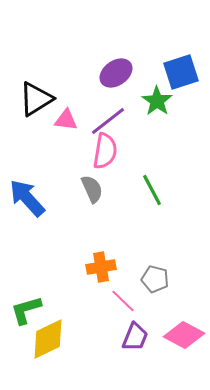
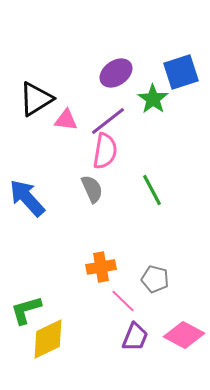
green star: moved 4 px left, 2 px up
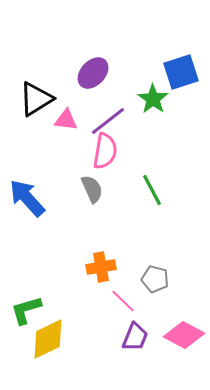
purple ellipse: moved 23 px left; rotated 12 degrees counterclockwise
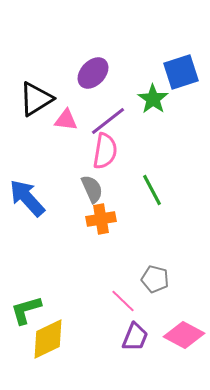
orange cross: moved 48 px up
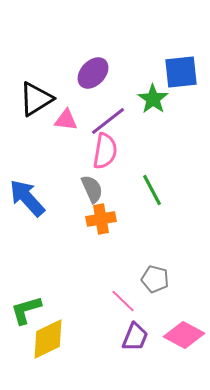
blue square: rotated 12 degrees clockwise
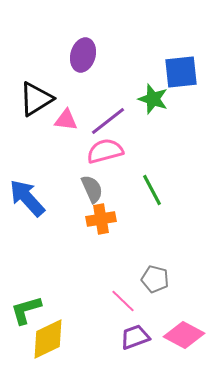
purple ellipse: moved 10 px left, 18 px up; rotated 28 degrees counterclockwise
green star: rotated 16 degrees counterclockwise
pink semicircle: rotated 114 degrees counterclockwise
purple trapezoid: rotated 132 degrees counterclockwise
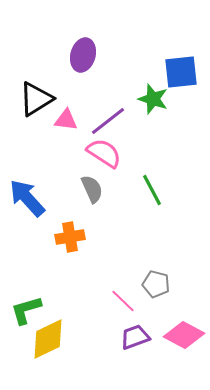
pink semicircle: moved 1 px left, 2 px down; rotated 48 degrees clockwise
orange cross: moved 31 px left, 18 px down
gray pentagon: moved 1 px right, 5 px down
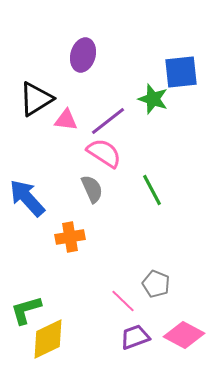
gray pentagon: rotated 8 degrees clockwise
